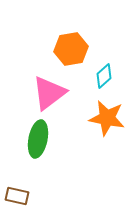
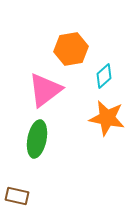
pink triangle: moved 4 px left, 3 px up
green ellipse: moved 1 px left
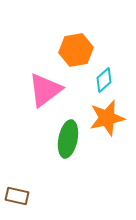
orange hexagon: moved 5 px right, 1 px down
cyan diamond: moved 4 px down
orange star: rotated 24 degrees counterclockwise
green ellipse: moved 31 px right
